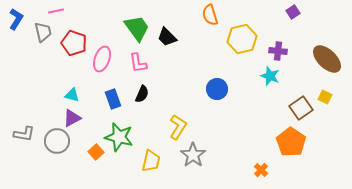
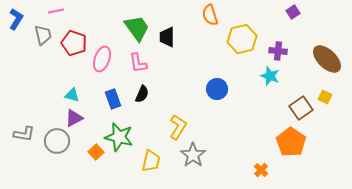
gray trapezoid: moved 3 px down
black trapezoid: rotated 45 degrees clockwise
purple triangle: moved 2 px right
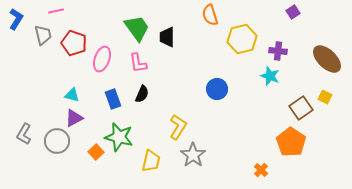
gray L-shape: rotated 110 degrees clockwise
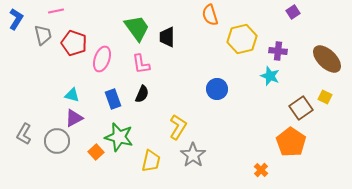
pink L-shape: moved 3 px right, 1 px down
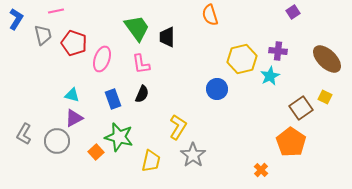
yellow hexagon: moved 20 px down
cyan star: rotated 24 degrees clockwise
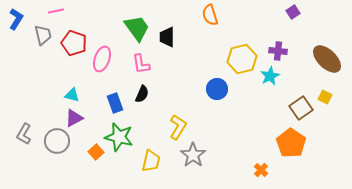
blue rectangle: moved 2 px right, 4 px down
orange pentagon: moved 1 px down
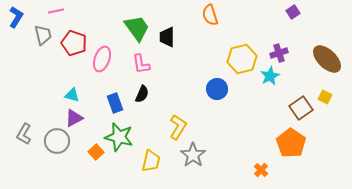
blue L-shape: moved 2 px up
purple cross: moved 1 px right, 2 px down; rotated 24 degrees counterclockwise
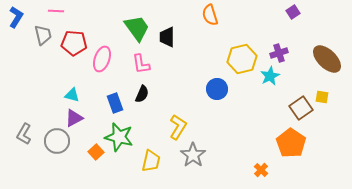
pink line: rotated 14 degrees clockwise
red pentagon: rotated 15 degrees counterclockwise
yellow square: moved 3 px left; rotated 16 degrees counterclockwise
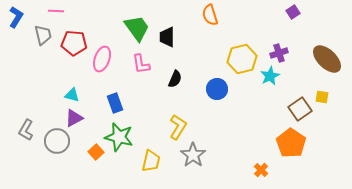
black semicircle: moved 33 px right, 15 px up
brown square: moved 1 px left, 1 px down
gray L-shape: moved 2 px right, 4 px up
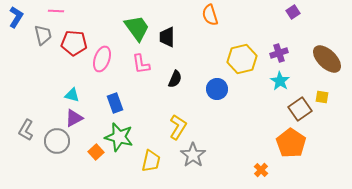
cyan star: moved 10 px right, 5 px down; rotated 12 degrees counterclockwise
